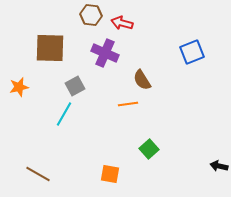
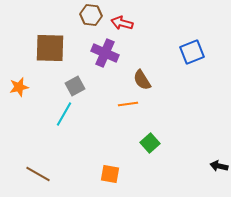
green square: moved 1 px right, 6 px up
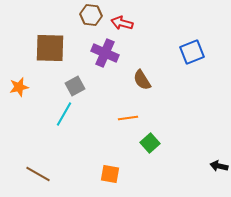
orange line: moved 14 px down
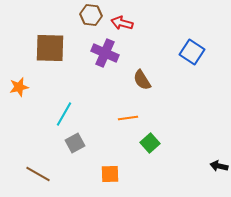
blue square: rotated 35 degrees counterclockwise
gray square: moved 57 px down
orange square: rotated 12 degrees counterclockwise
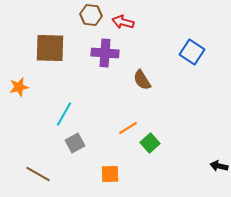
red arrow: moved 1 px right, 1 px up
purple cross: rotated 20 degrees counterclockwise
orange line: moved 10 px down; rotated 24 degrees counterclockwise
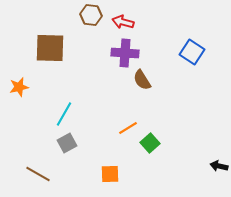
purple cross: moved 20 px right
gray square: moved 8 px left
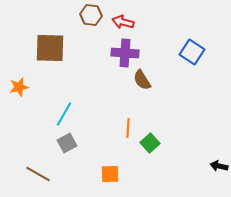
orange line: rotated 54 degrees counterclockwise
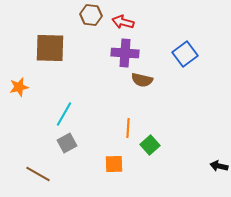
blue square: moved 7 px left, 2 px down; rotated 20 degrees clockwise
brown semicircle: rotated 45 degrees counterclockwise
green square: moved 2 px down
orange square: moved 4 px right, 10 px up
